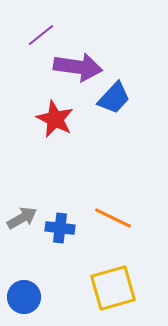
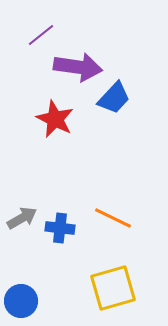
blue circle: moved 3 px left, 4 px down
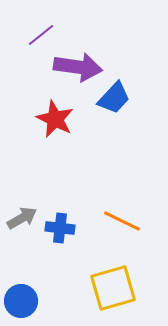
orange line: moved 9 px right, 3 px down
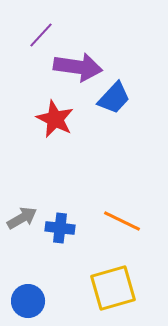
purple line: rotated 8 degrees counterclockwise
blue circle: moved 7 px right
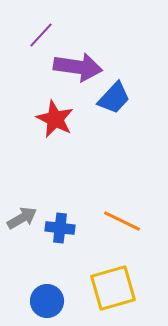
blue circle: moved 19 px right
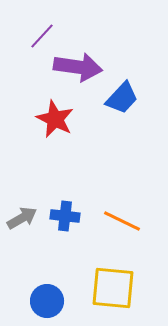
purple line: moved 1 px right, 1 px down
blue trapezoid: moved 8 px right
blue cross: moved 5 px right, 12 px up
yellow square: rotated 21 degrees clockwise
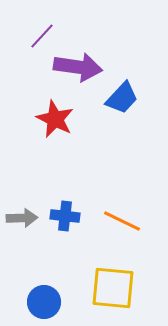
gray arrow: rotated 28 degrees clockwise
blue circle: moved 3 px left, 1 px down
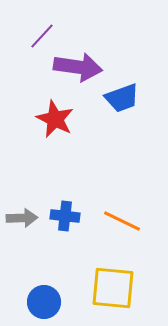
blue trapezoid: rotated 27 degrees clockwise
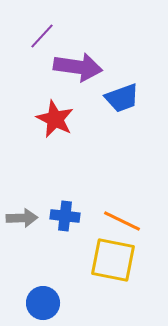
yellow square: moved 28 px up; rotated 6 degrees clockwise
blue circle: moved 1 px left, 1 px down
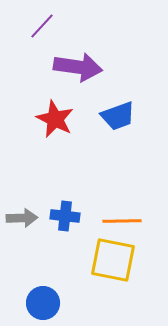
purple line: moved 10 px up
blue trapezoid: moved 4 px left, 18 px down
orange line: rotated 27 degrees counterclockwise
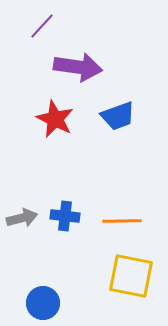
gray arrow: rotated 12 degrees counterclockwise
yellow square: moved 18 px right, 16 px down
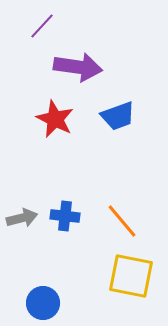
orange line: rotated 51 degrees clockwise
